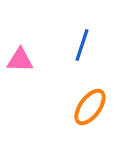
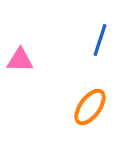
blue line: moved 18 px right, 5 px up
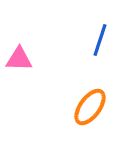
pink triangle: moved 1 px left, 1 px up
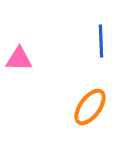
blue line: moved 1 px right, 1 px down; rotated 20 degrees counterclockwise
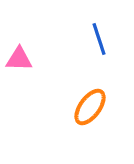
blue line: moved 2 px left, 2 px up; rotated 16 degrees counterclockwise
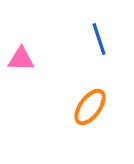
pink triangle: moved 2 px right
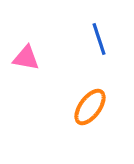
pink triangle: moved 5 px right, 1 px up; rotated 8 degrees clockwise
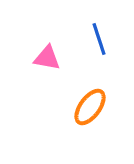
pink triangle: moved 21 px right
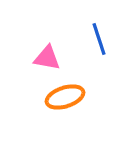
orange ellipse: moved 25 px left, 10 px up; rotated 36 degrees clockwise
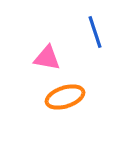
blue line: moved 4 px left, 7 px up
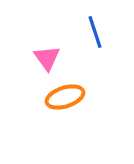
pink triangle: rotated 44 degrees clockwise
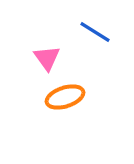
blue line: rotated 40 degrees counterclockwise
